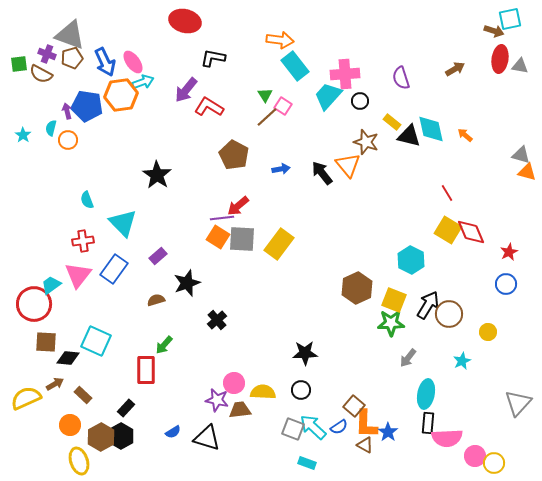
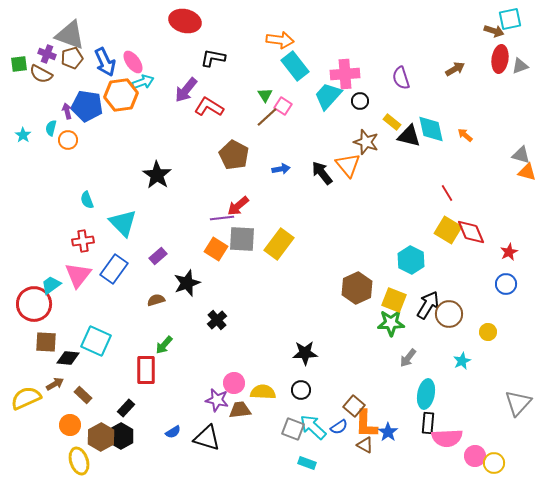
gray triangle at (520, 66): rotated 30 degrees counterclockwise
orange square at (218, 237): moved 2 px left, 12 px down
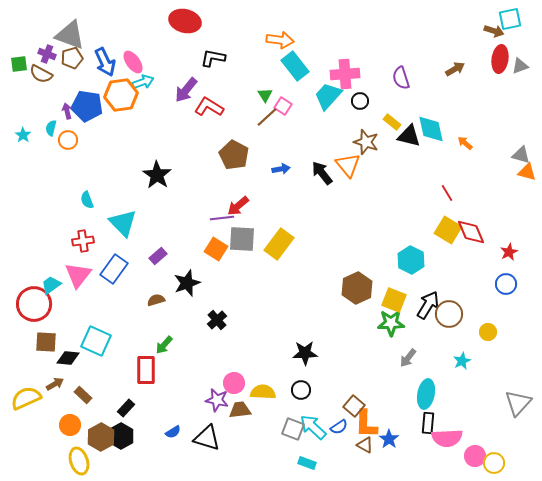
orange arrow at (465, 135): moved 8 px down
blue star at (388, 432): moved 1 px right, 7 px down
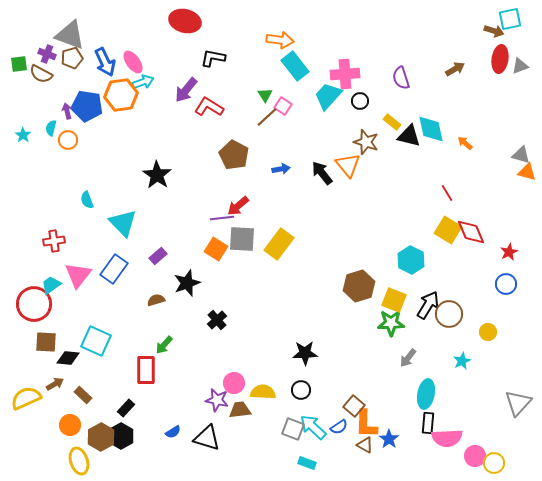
red cross at (83, 241): moved 29 px left
brown hexagon at (357, 288): moved 2 px right, 2 px up; rotated 8 degrees clockwise
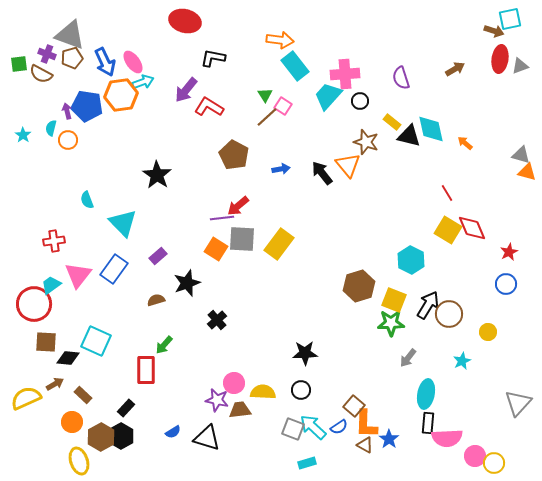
red diamond at (471, 232): moved 1 px right, 4 px up
orange circle at (70, 425): moved 2 px right, 3 px up
cyan rectangle at (307, 463): rotated 36 degrees counterclockwise
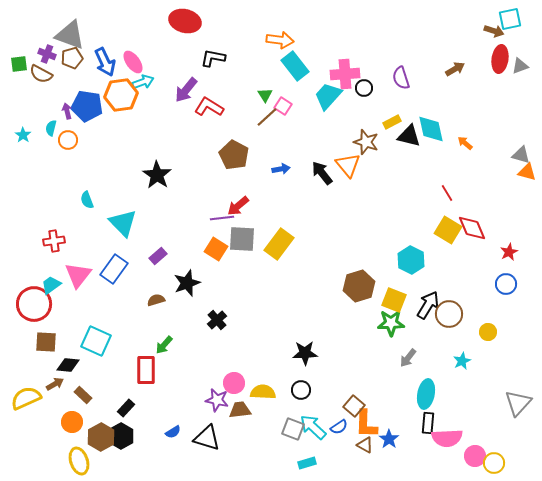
black circle at (360, 101): moved 4 px right, 13 px up
yellow rectangle at (392, 122): rotated 66 degrees counterclockwise
black diamond at (68, 358): moved 7 px down
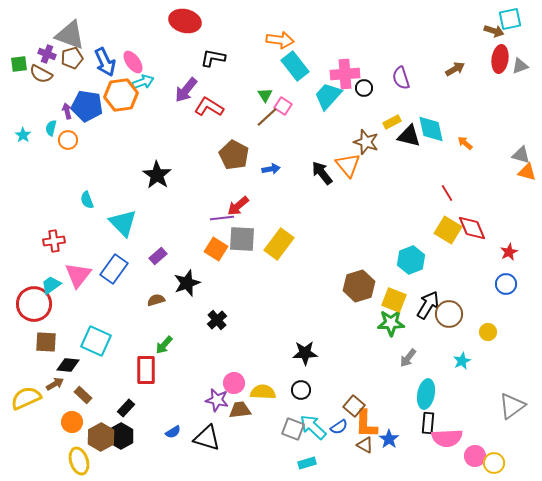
blue arrow at (281, 169): moved 10 px left
cyan hexagon at (411, 260): rotated 12 degrees clockwise
gray triangle at (518, 403): moved 6 px left, 3 px down; rotated 12 degrees clockwise
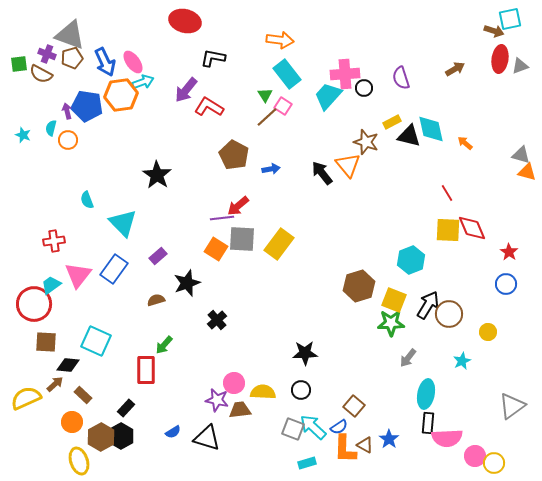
cyan rectangle at (295, 66): moved 8 px left, 8 px down
cyan star at (23, 135): rotated 14 degrees counterclockwise
yellow square at (448, 230): rotated 28 degrees counterclockwise
red star at (509, 252): rotated 12 degrees counterclockwise
brown arrow at (55, 384): rotated 12 degrees counterclockwise
orange L-shape at (366, 424): moved 21 px left, 25 px down
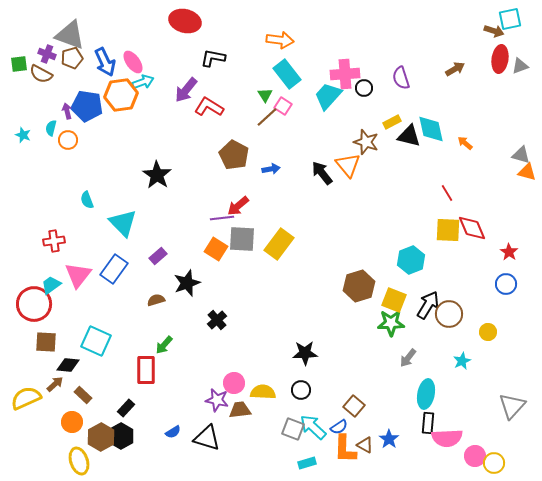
gray triangle at (512, 406): rotated 12 degrees counterclockwise
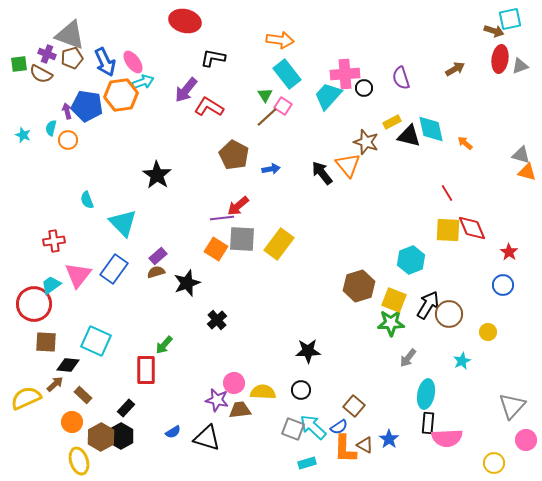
blue circle at (506, 284): moved 3 px left, 1 px down
brown semicircle at (156, 300): moved 28 px up
black star at (305, 353): moved 3 px right, 2 px up
pink circle at (475, 456): moved 51 px right, 16 px up
